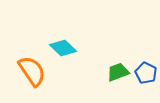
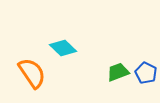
orange semicircle: moved 2 px down
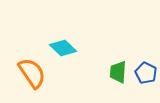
green trapezoid: rotated 65 degrees counterclockwise
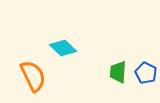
orange semicircle: moved 1 px right, 3 px down; rotated 8 degrees clockwise
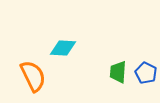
cyan diamond: rotated 40 degrees counterclockwise
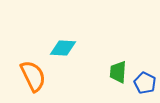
blue pentagon: moved 1 px left, 10 px down
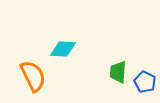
cyan diamond: moved 1 px down
blue pentagon: moved 1 px up
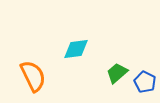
cyan diamond: moved 13 px right; rotated 12 degrees counterclockwise
green trapezoid: moved 1 px left, 1 px down; rotated 45 degrees clockwise
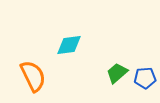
cyan diamond: moved 7 px left, 4 px up
blue pentagon: moved 4 px up; rotated 30 degrees counterclockwise
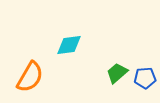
orange semicircle: moved 3 px left, 1 px down; rotated 56 degrees clockwise
